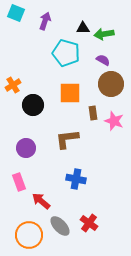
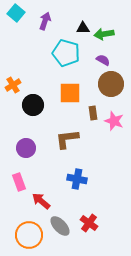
cyan square: rotated 18 degrees clockwise
blue cross: moved 1 px right
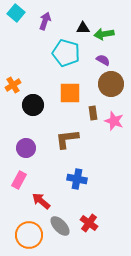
pink rectangle: moved 2 px up; rotated 48 degrees clockwise
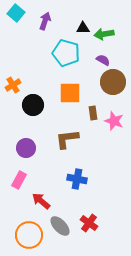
brown circle: moved 2 px right, 2 px up
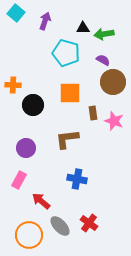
orange cross: rotated 35 degrees clockwise
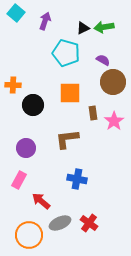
black triangle: rotated 24 degrees counterclockwise
green arrow: moved 7 px up
pink star: rotated 18 degrees clockwise
gray ellipse: moved 3 px up; rotated 70 degrees counterclockwise
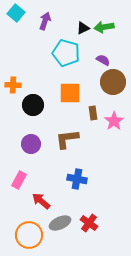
purple circle: moved 5 px right, 4 px up
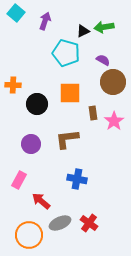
black triangle: moved 3 px down
black circle: moved 4 px right, 1 px up
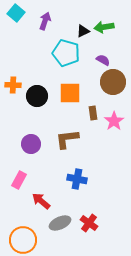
black circle: moved 8 px up
orange circle: moved 6 px left, 5 px down
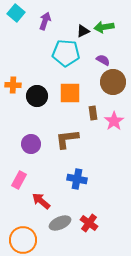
cyan pentagon: rotated 12 degrees counterclockwise
